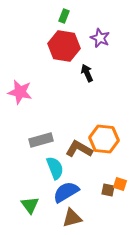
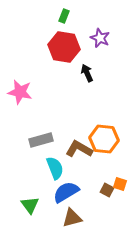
red hexagon: moved 1 px down
brown square: moved 1 px left; rotated 16 degrees clockwise
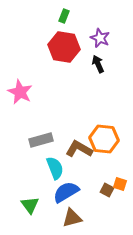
black arrow: moved 11 px right, 9 px up
pink star: rotated 15 degrees clockwise
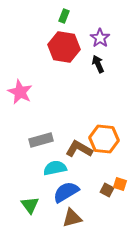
purple star: rotated 12 degrees clockwise
cyan semicircle: rotated 80 degrees counterclockwise
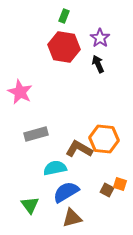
gray rectangle: moved 5 px left, 6 px up
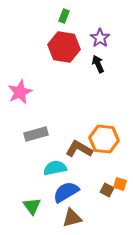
pink star: rotated 20 degrees clockwise
green triangle: moved 2 px right, 1 px down
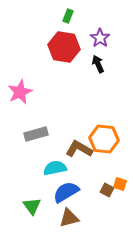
green rectangle: moved 4 px right
brown triangle: moved 3 px left
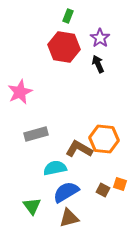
brown square: moved 4 px left
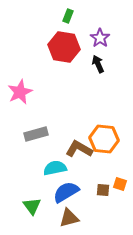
brown square: rotated 24 degrees counterclockwise
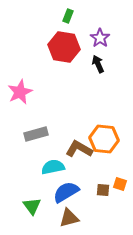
cyan semicircle: moved 2 px left, 1 px up
